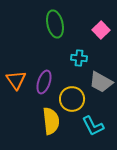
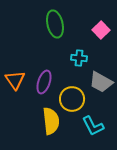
orange triangle: moved 1 px left
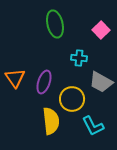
orange triangle: moved 2 px up
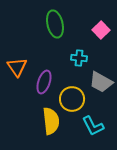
orange triangle: moved 2 px right, 11 px up
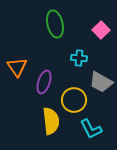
yellow circle: moved 2 px right, 1 px down
cyan L-shape: moved 2 px left, 3 px down
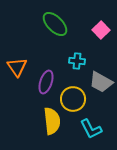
green ellipse: rotated 32 degrees counterclockwise
cyan cross: moved 2 px left, 3 px down
purple ellipse: moved 2 px right
yellow circle: moved 1 px left, 1 px up
yellow semicircle: moved 1 px right
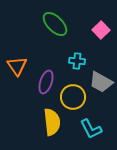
orange triangle: moved 1 px up
yellow circle: moved 2 px up
yellow semicircle: moved 1 px down
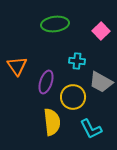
green ellipse: rotated 52 degrees counterclockwise
pink square: moved 1 px down
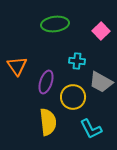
yellow semicircle: moved 4 px left
